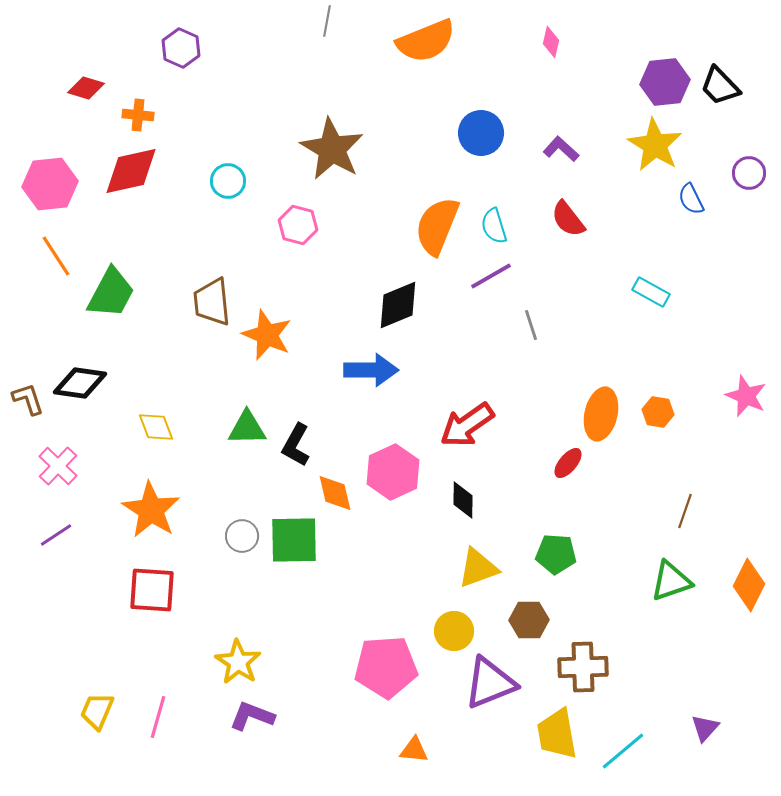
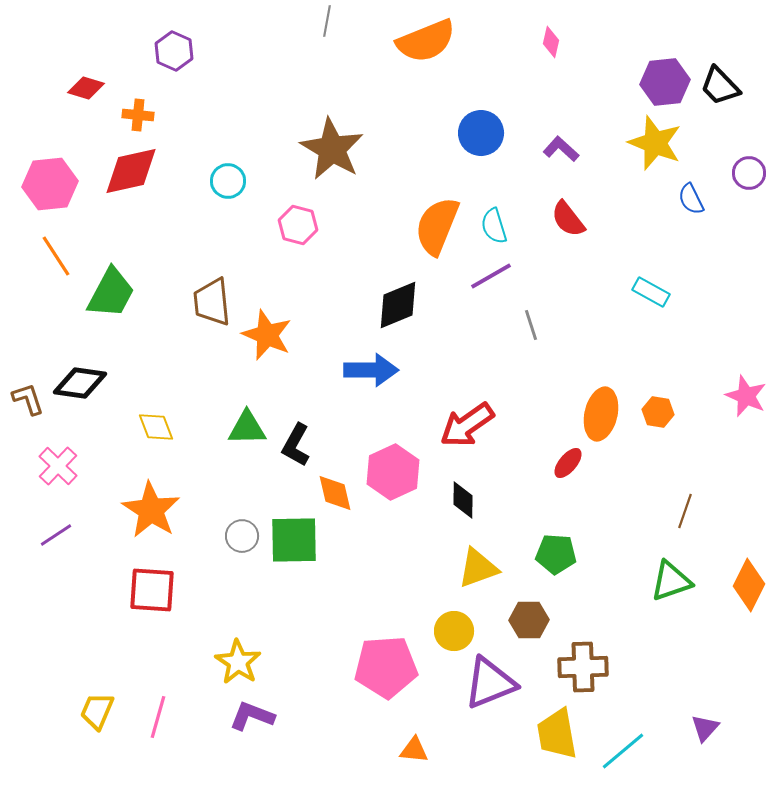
purple hexagon at (181, 48): moved 7 px left, 3 px down
yellow star at (655, 145): moved 2 px up; rotated 10 degrees counterclockwise
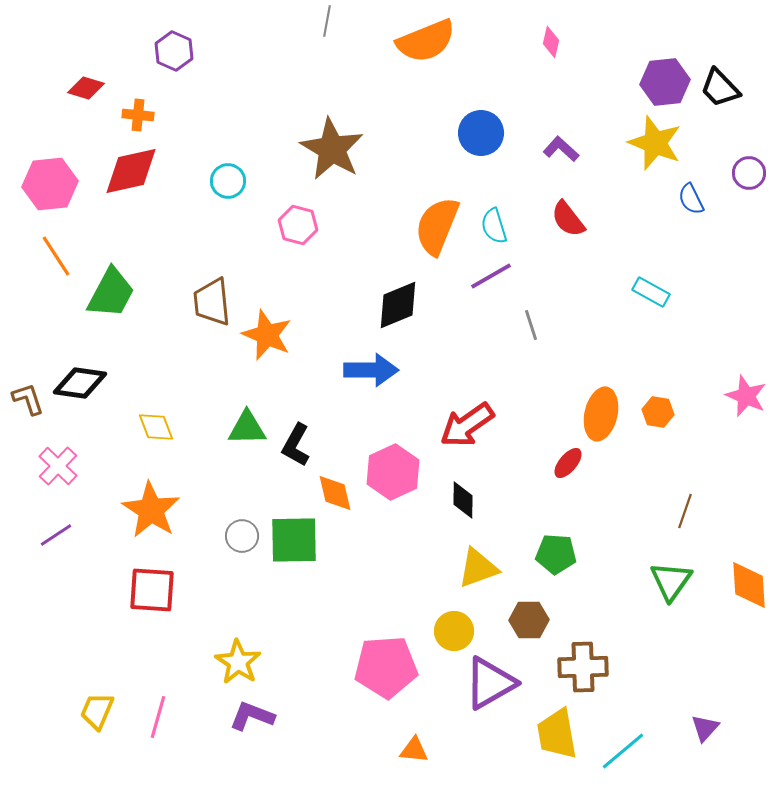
black trapezoid at (720, 86): moved 2 px down
green triangle at (671, 581): rotated 36 degrees counterclockwise
orange diamond at (749, 585): rotated 30 degrees counterclockwise
purple triangle at (490, 683): rotated 8 degrees counterclockwise
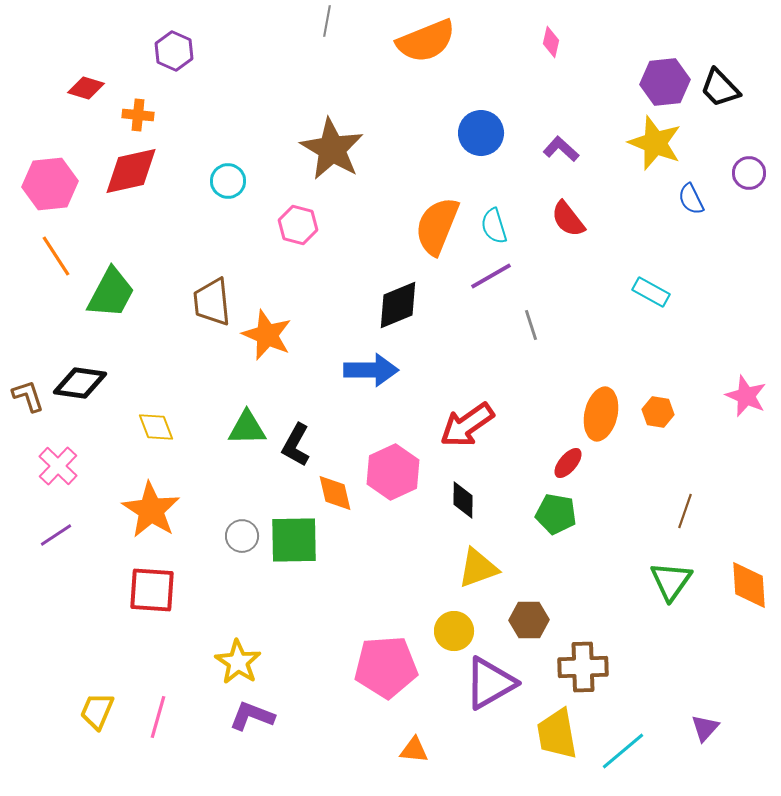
brown L-shape at (28, 399): moved 3 px up
green pentagon at (556, 554): moved 40 px up; rotated 6 degrees clockwise
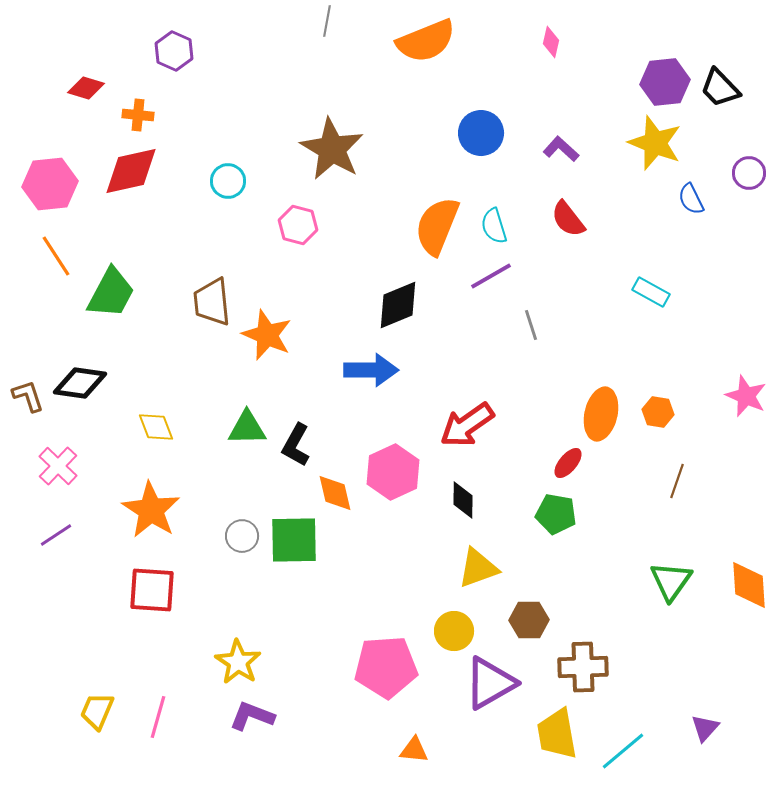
brown line at (685, 511): moved 8 px left, 30 px up
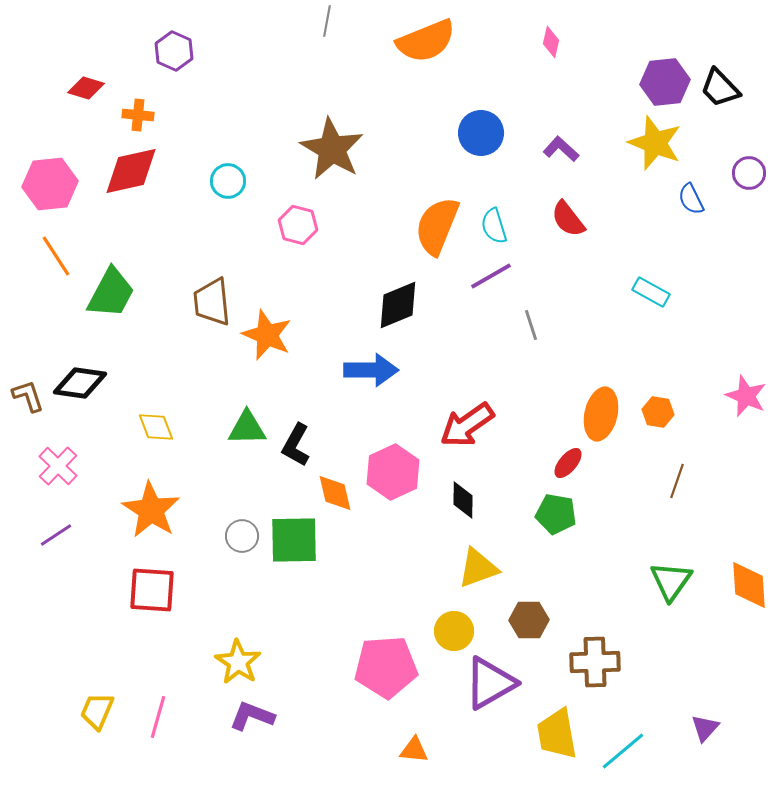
brown cross at (583, 667): moved 12 px right, 5 px up
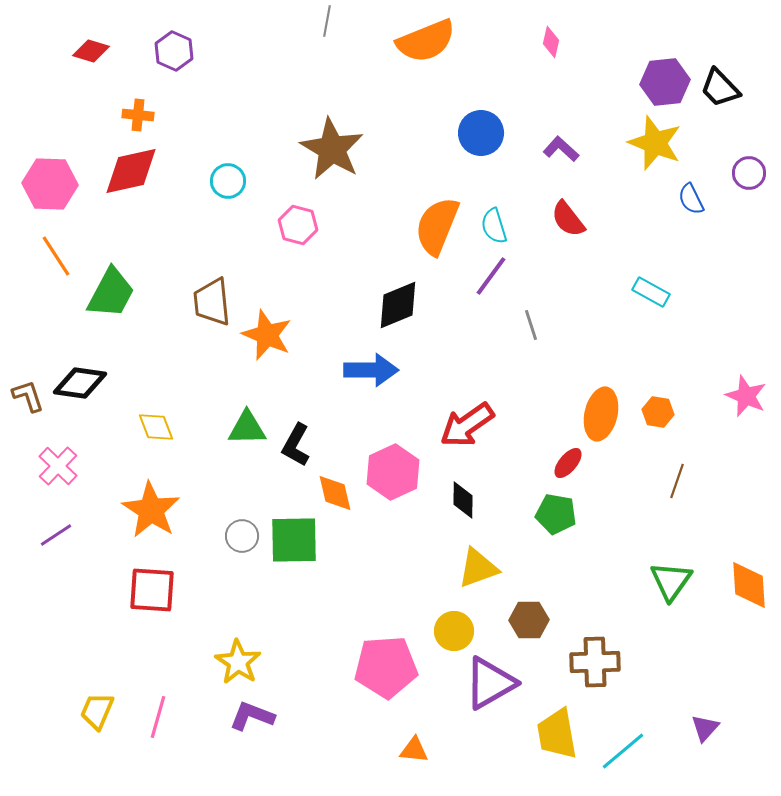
red diamond at (86, 88): moved 5 px right, 37 px up
pink hexagon at (50, 184): rotated 8 degrees clockwise
purple line at (491, 276): rotated 24 degrees counterclockwise
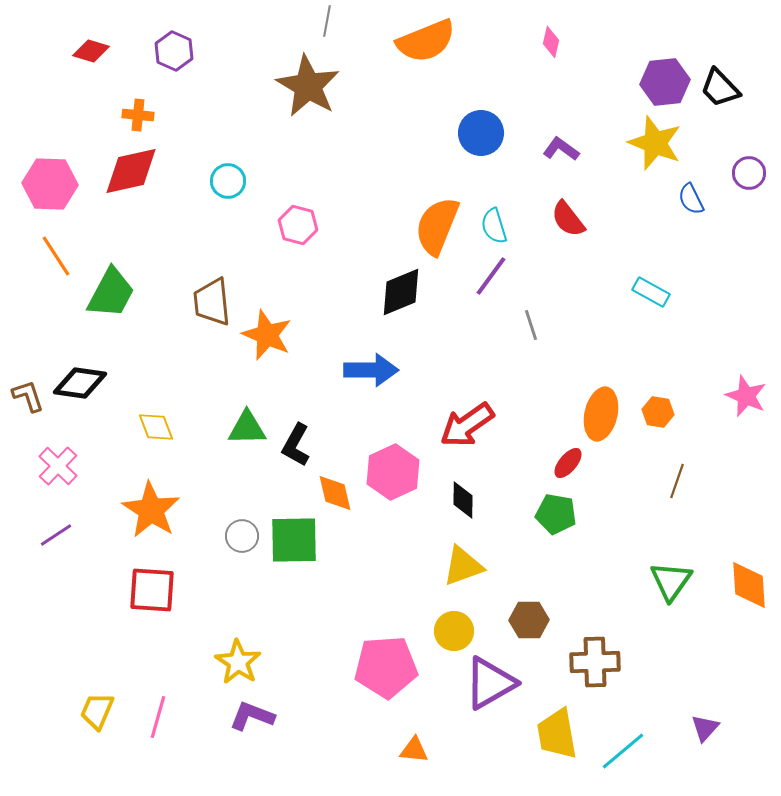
brown star at (332, 149): moved 24 px left, 63 px up
purple L-shape at (561, 149): rotated 6 degrees counterclockwise
black diamond at (398, 305): moved 3 px right, 13 px up
yellow triangle at (478, 568): moved 15 px left, 2 px up
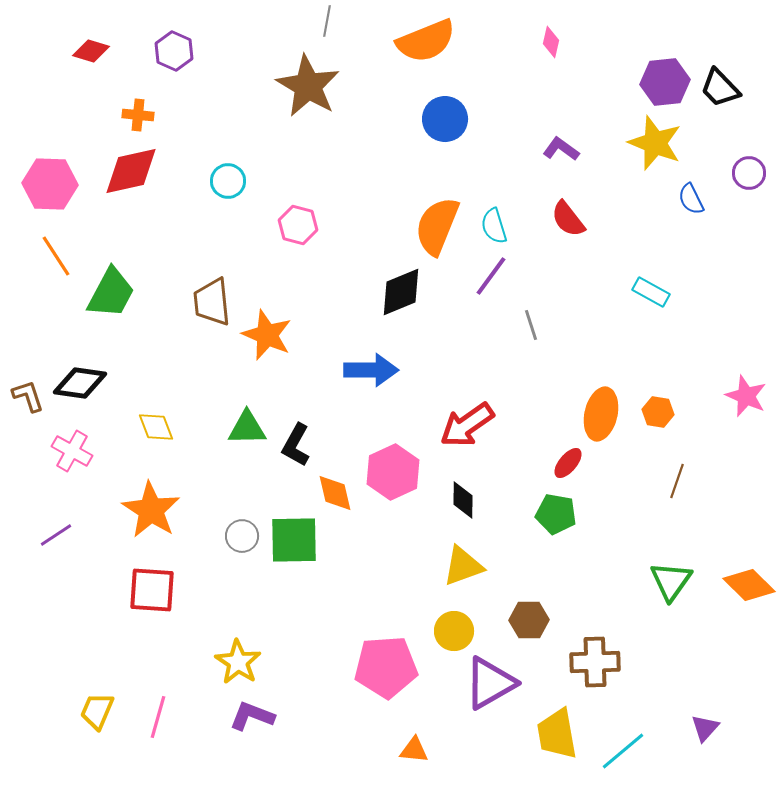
blue circle at (481, 133): moved 36 px left, 14 px up
pink cross at (58, 466): moved 14 px right, 15 px up; rotated 15 degrees counterclockwise
orange diamond at (749, 585): rotated 42 degrees counterclockwise
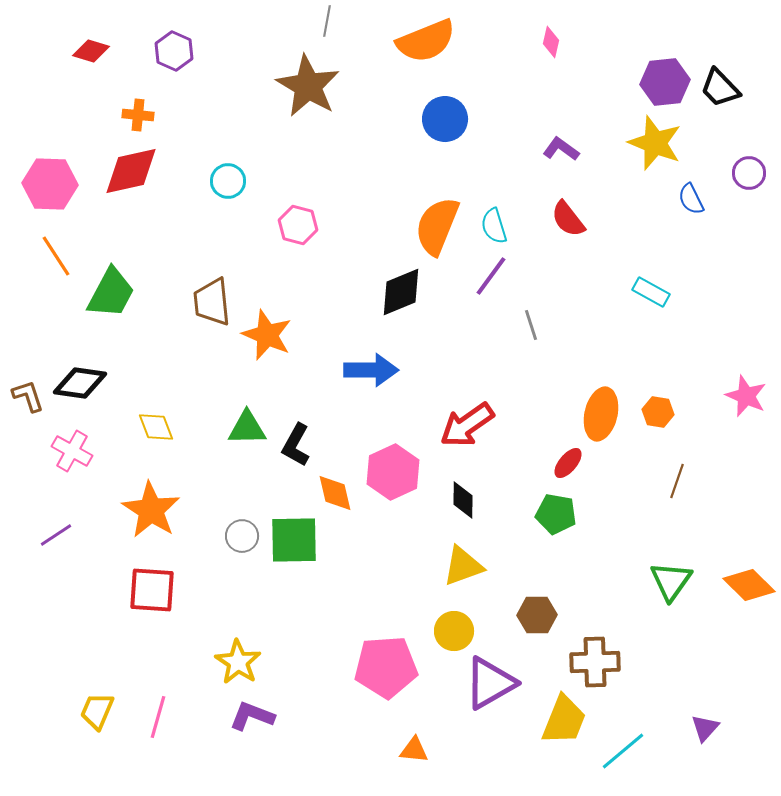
brown hexagon at (529, 620): moved 8 px right, 5 px up
yellow trapezoid at (557, 734): moved 7 px right, 14 px up; rotated 148 degrees counterclockwise
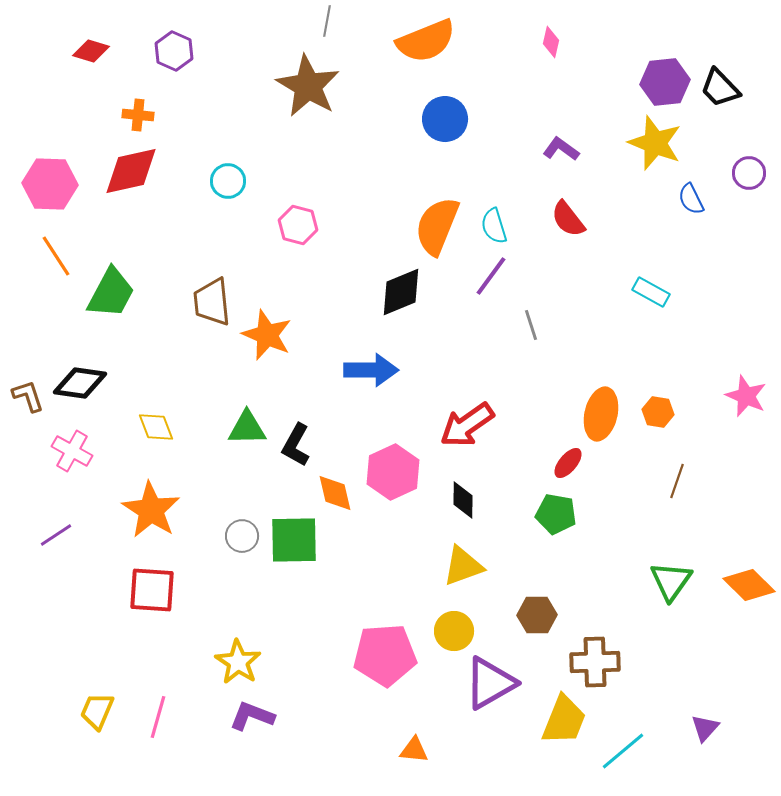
pink pentagon at (386, 667): moved 1 px left, 12 px up
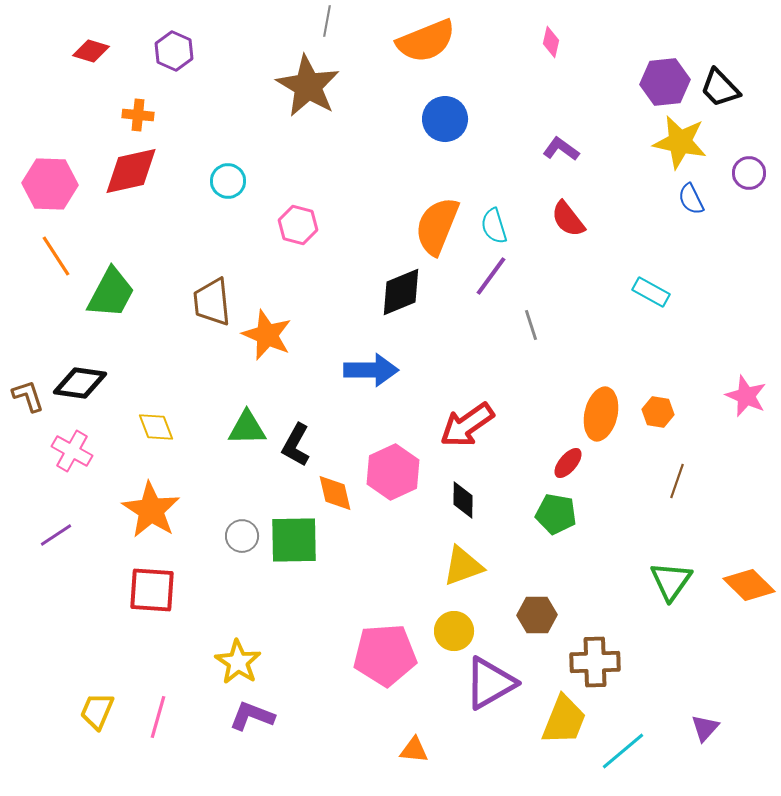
yellow star at (655, 143): moved 25 px right, 1 px up; rotated 10 degrees counterclockwise
